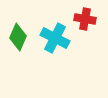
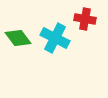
green diamond: moved 1 px down; rotated 60 degrees counterclockwise
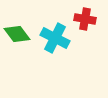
green diamond: moved 1 px left, 4 px up
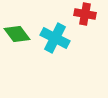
red cross: moved 5 px up
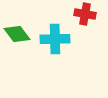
cyan cross: moved 1 px down; rotated 28 degrees counterclockwise
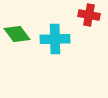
red cross: moved 4 px right, 1 px down
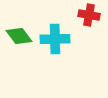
green diamond: moved 2 px right, 2 px down
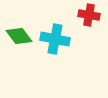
cyan cross: rotated 12 degrees clockwise
